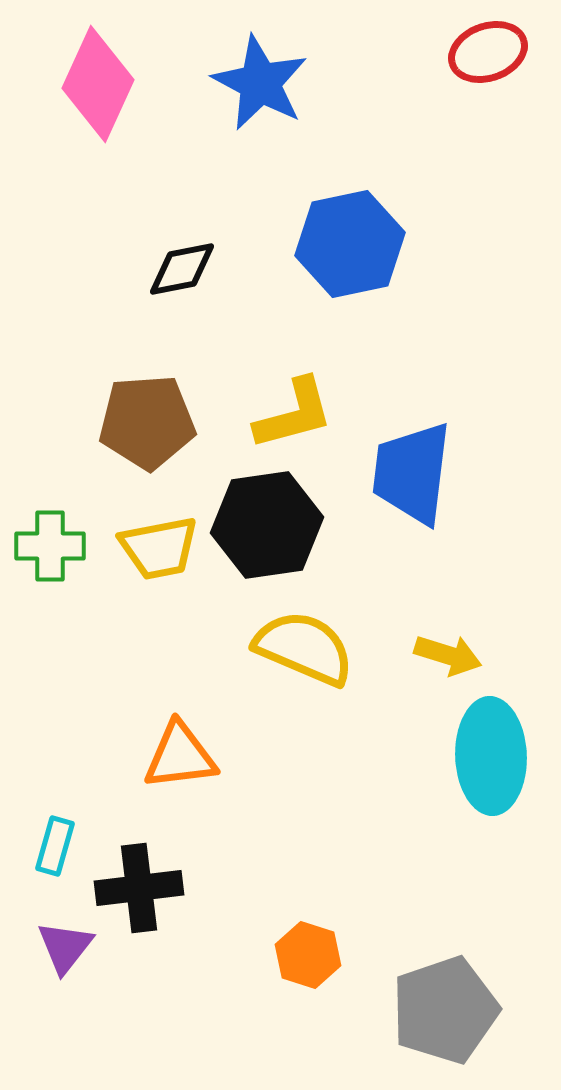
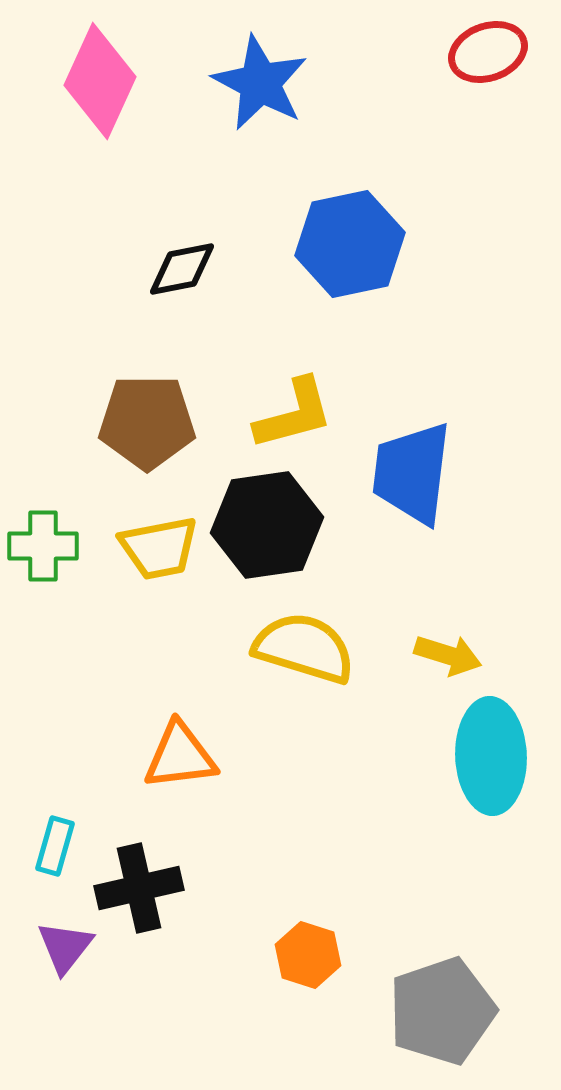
pink diamond: moved 2 px right, 3 px up
brown pentagon: rotated 4 degrees clockwise
green cross: moved 7 px left
yellow semicircle: rotated 6 degrees counterclockwise
black cross: rotated 6 degrees counterclockwise
gray pentagon: moved 3 px left, 1 px down
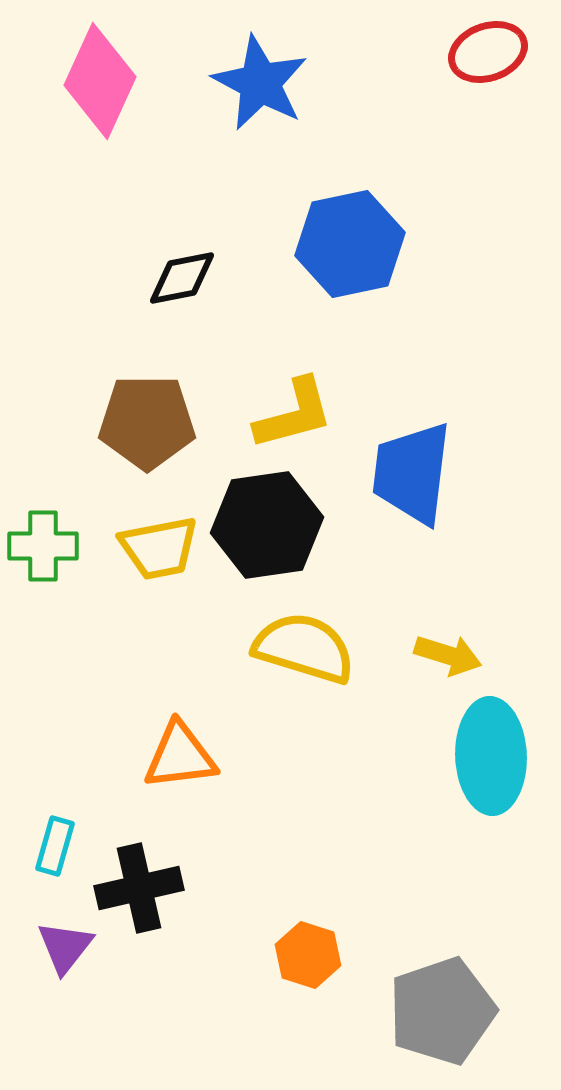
black diamond: moved 9 px down
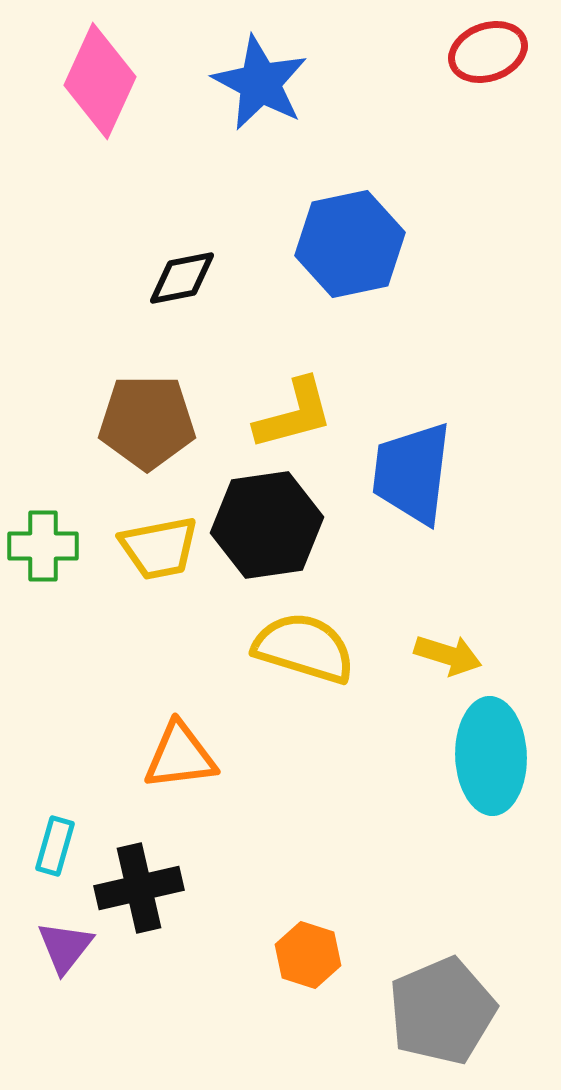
gray pentagon: rotated 4 degrees counterclockwise
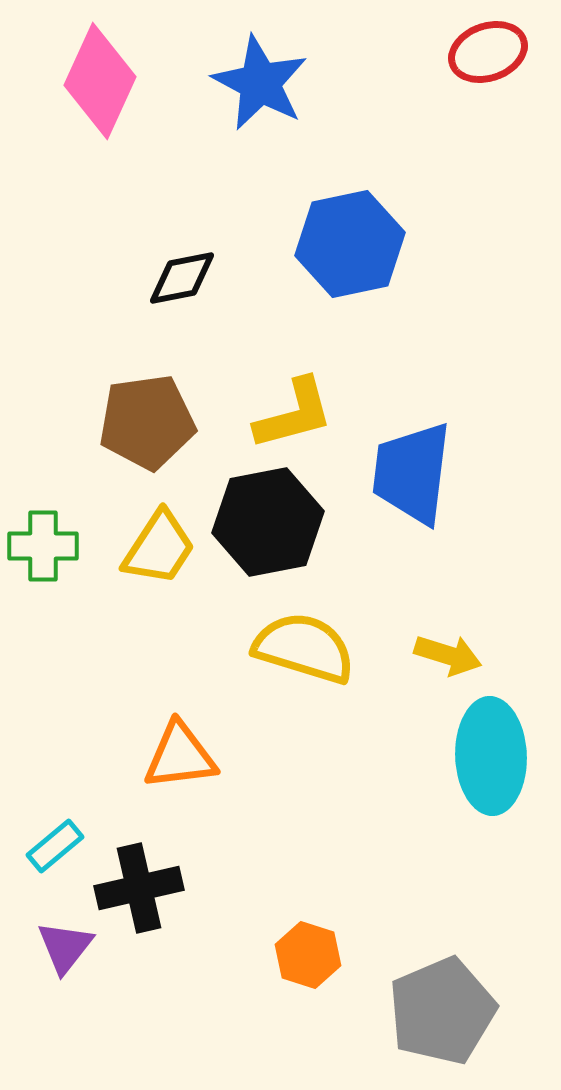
brown pentagon: rotated 8 degrees counterclockwise
black hexagon: moved 1 px right, 3 px up; rotated 3 degrees counterclockwise
yellow trapezoid: rotated 46 degrees counterclockwise
cyan rectangle: rotated 34 degrees clockwise
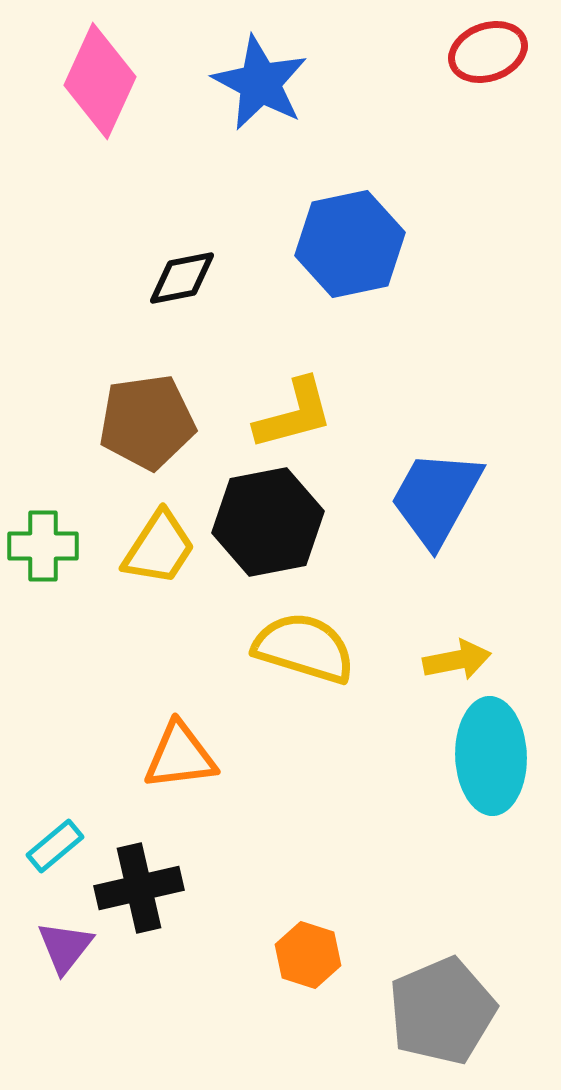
blue trapezoid: moved 24 px right, 25 px down; rotated 22 degrees clockwise
yellow arrow: moved 9 px right, 5 px down; rotated 28 degrees counterclockwise
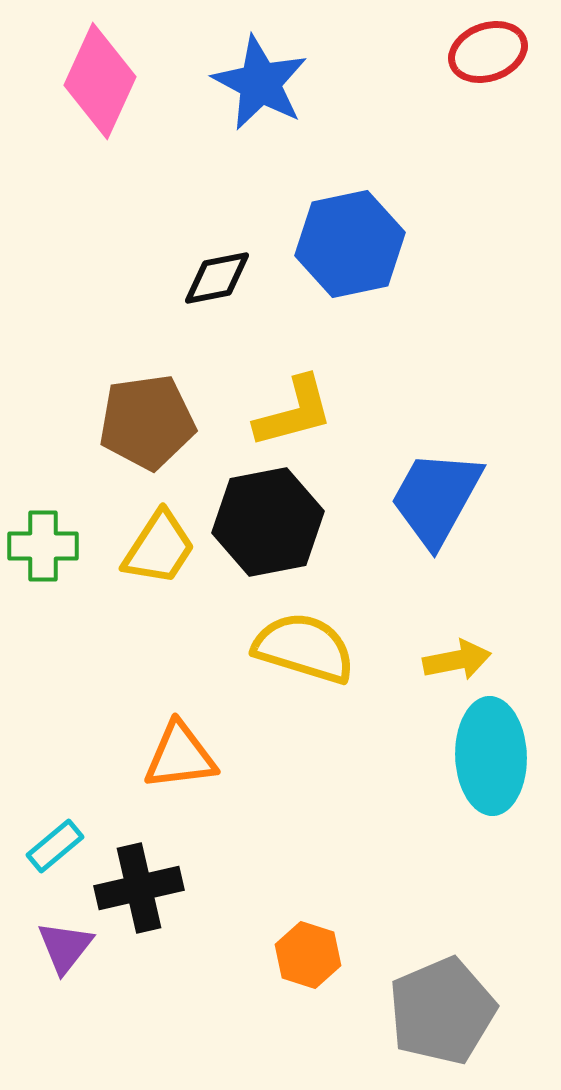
black diamond: moved 35 px right
yellow L-shape: moved 2 px up
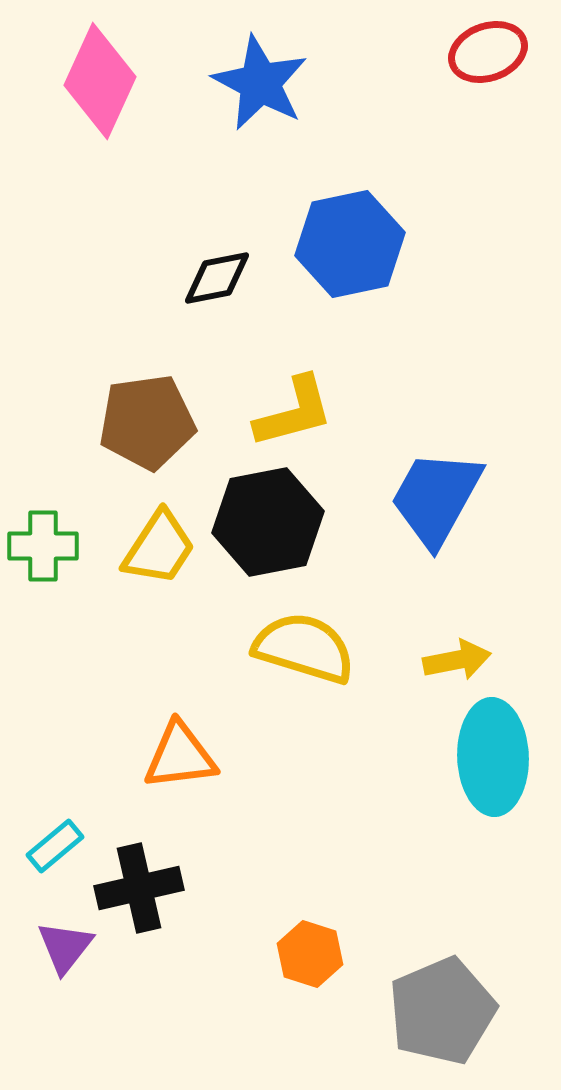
cyan ellipse: moved 2 px right, 1 px down
orange hexagon: moved 2 px right, 1 px up
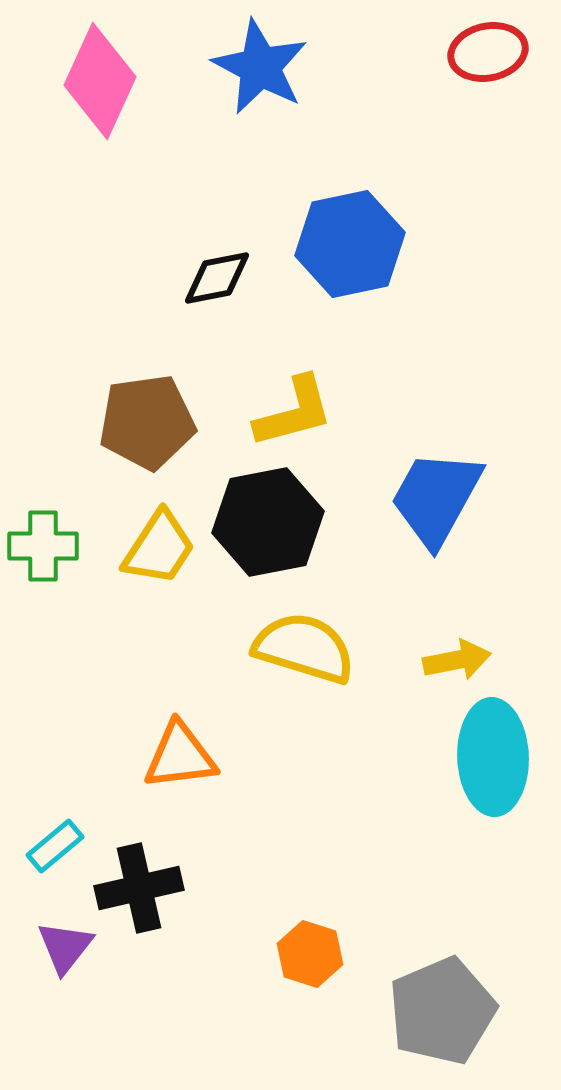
red ellipse: rotated 8 degrees clockwise
blue star: moved 16 px up
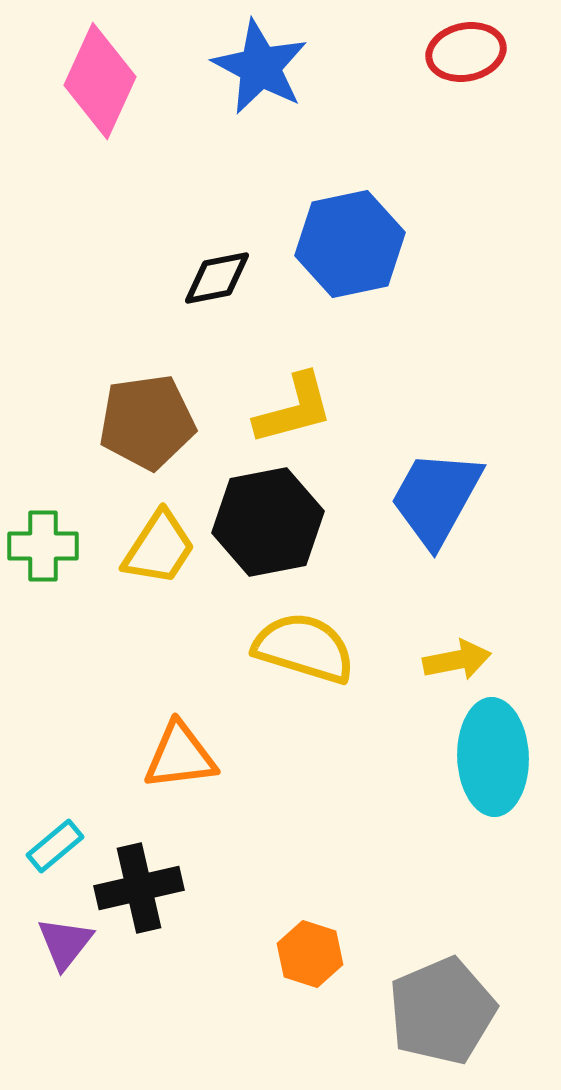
red ellipse: moved 22 px left
yellow L-shape: moved 3 px up
purple triangle: moved 4 px up
